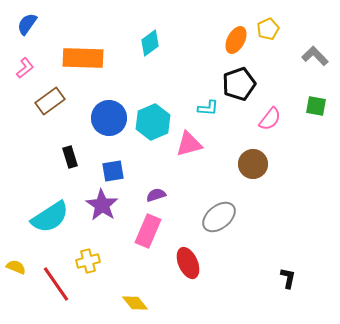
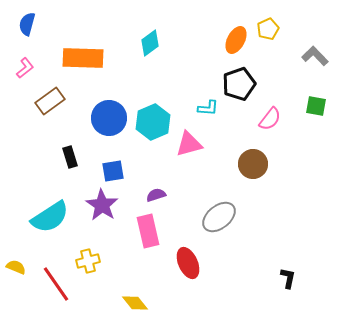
blue semicircle: rotated 20 degrees counterclockwise
pink rectangle: rotated 36 degrees counterclockwise
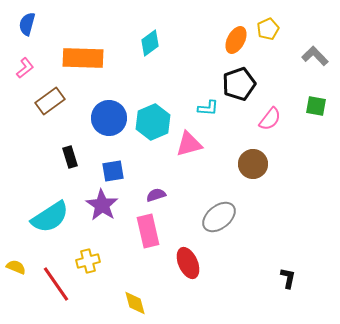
yellow diamond: rotated 24 degrees clockwise
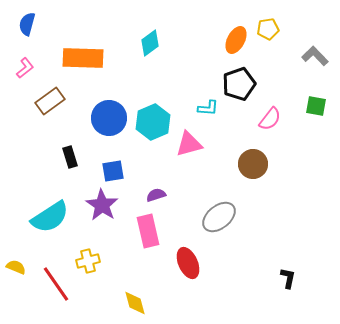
yellow pentagon: rotated 15 degrees clockwise
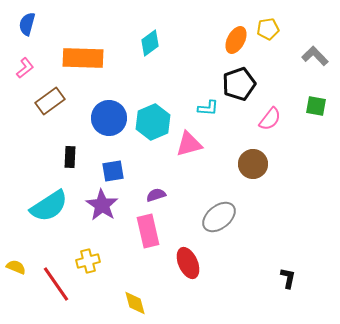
black rectangle: rotated 20 degrees clockwise
cyan semicircle: moved 1 px left, 11 px up
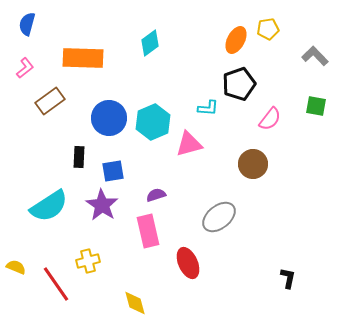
black rectangle: moved 9 px right
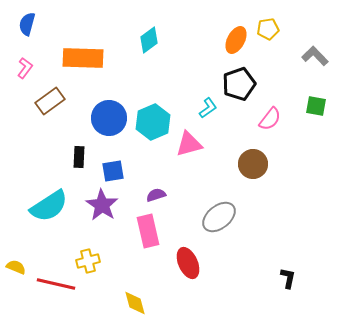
cyan diamond: moved 1 px left, 3 px up
pink L-shape: rotated 15 degrees counterclockwise
cyan L-shape: rotated 40 degrees counterclockwise
red line: rotated 42 degrees counterclockwise
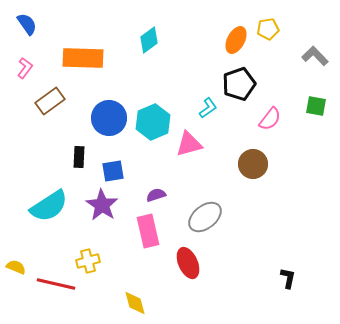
blue semicircle: rotated 130 degrees clockwise
gray ellipse: moved 14 px left
